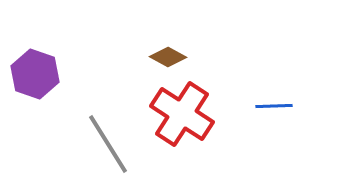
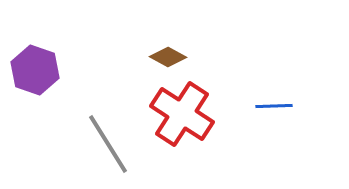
purple hexagon: moved 4 px up
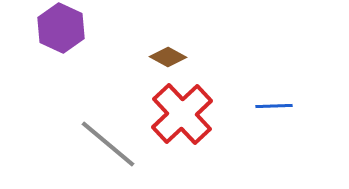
purple hexagon: moved 26 px right, 42 px up; rotated 6 degrees clockwise
red cross: rotated 14 degrees clockwise
gray line: rotated 18 degrees counterclockwise
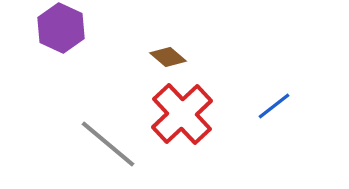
brown diamond: rotated 12 degrees clockwise
blue line: rotated 36 degrees counterclockwise
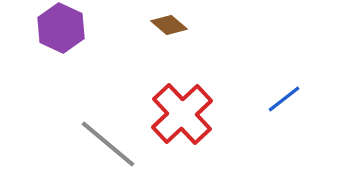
brown diamond: moved 1 px right, 32 px up
blue line: moved 10 px right, 7 px up
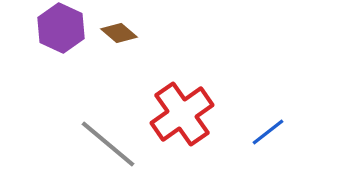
brown diamond: moved 50 px left, 8 px down
blue line: moved 16 px left, 33 px down
red cross: rotated 8 degrees clockwise
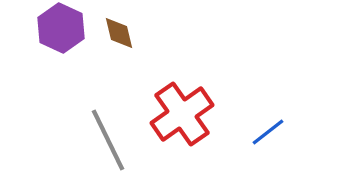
brown diamond: rotated 36 degrees clockwise
gray line: moved 4 px up; rotated 24 degrees clockwise
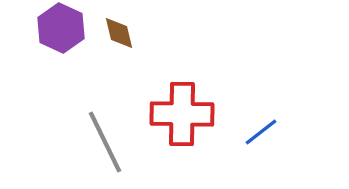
red cross: rotated 36 degrees clockwise
blue line: moved 7 px left
gray line: moved 3 px left, 2 px down
